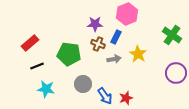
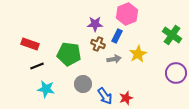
blue rectangle: moved 1 px right, 1 px up
red rectangle: moved 1 px down; rotated 60 degrees clockwise
yellow star: rotated 12 degrees clockwise
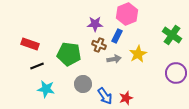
brown cross: moved 1 px right, 1 px down
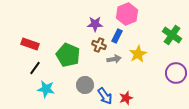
green pentagon: moved 1 px left, 1 px down; rotated 15 degrees clockwise
black line: moved 2 px left, 2 px down; rotated 32 degrees counterclockwise
gray circle: moved 2 px right, 1 px down
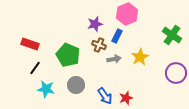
purple star: rotated 14 degrees counterclockwise
yellow star: moved 2 px right, 3 px down
gray circle: moved 9 px left
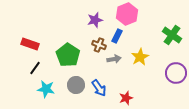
purple star: moved 4 px up
green pentagon: rotated 10 degrees clockwise
blue arrow: moved 6 px left, 8 px up
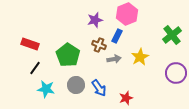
green cross: rotated 18 degrees clockwise
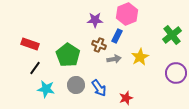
purple star: rotated 14 degrees clockwise
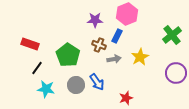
black line: moved 2 px right
blue arrow: moved 2 px left, 6 px up
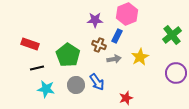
black line: rotated 40 degrees clockwise
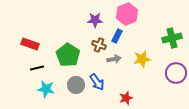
green cross: moved 3 px down; rotated 24 degrees clockwise
yellow star: moved 2 px right, 2 px down; rotated 18 degrees clockwise
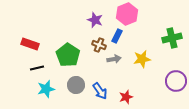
purple star: rotated 21 degrees clockwise
purple circle: moved 8 px down
blue arrow: moved 3 px right, 9 px down
cyan star: rotated 24 degrees counterclockwise
red star: moved 1 px up
